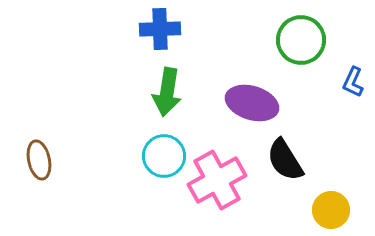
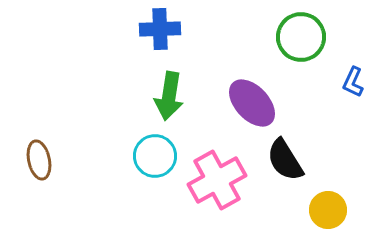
green circle: moved 3 px up
green arrow: moved 2 px right, 4 px down
purple ellipse: rotated 30 degrees clockwise
cyan circle: moved 9 px left
yellow circle: moved 3 px left
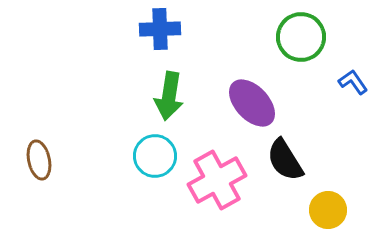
blue L-shape: rotated 120 degrees clockwise
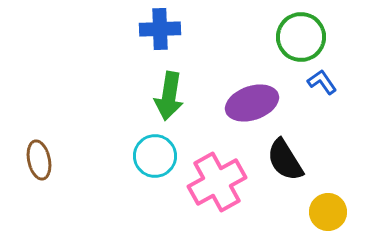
blue L-shape: moved 31 px left
purple ellipse: rotated 66 degrees counterclockwise
pink cross: moved 2 px down
yellow circle: moved 2 px down
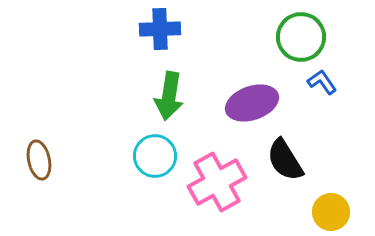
yellow circle: moved 3 px right
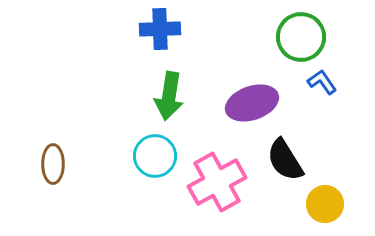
brown ellipse: moved 14 px right, 4 px down; rotated 12 degrees clockwise
yellow circle: moved 6 px left, 8 px up
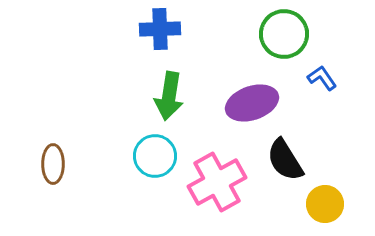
green circle: moved 17 px left, 3 px up
blue L-shape: moved 4 px up
